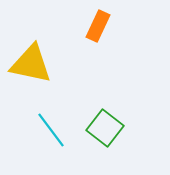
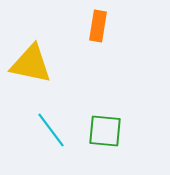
orange rectangle: rotated 16 degrees counterclockwise
green square: moved 3 px down; rotated 33 degrees counterclockwise
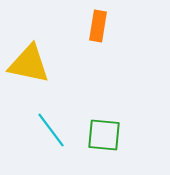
yellow triangle: moved 2 px left
green square: moved 1 px left, 4 px down
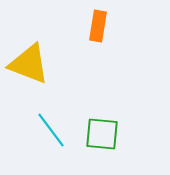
yellow triangle: rotated 9 degrees clockwise
green square: moved 2 px left, 1 px up
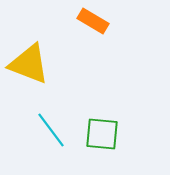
orange rectangle: moved 5 px left, 5 px up; rotated 68 degrees counterclockwise
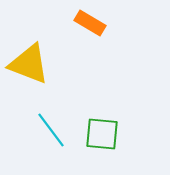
orange rectangle: moved 3 px left, 2 px down
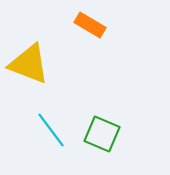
orange rectangle: moved 2 px down
green square: rotated 18 degrees clockwise
